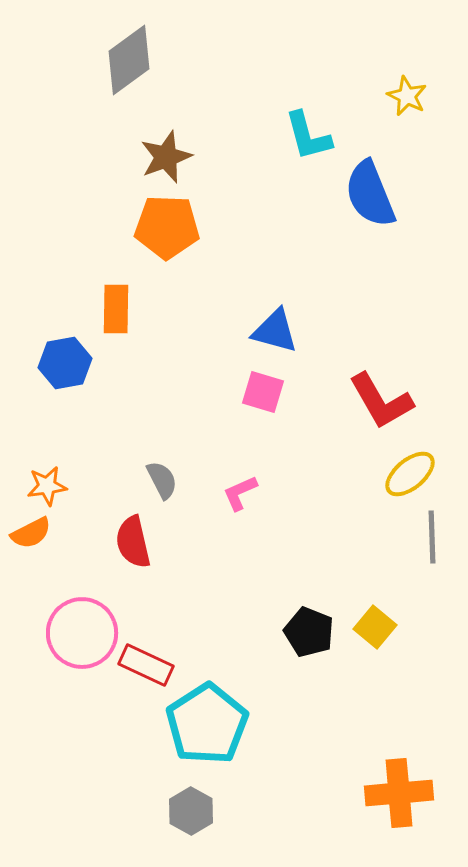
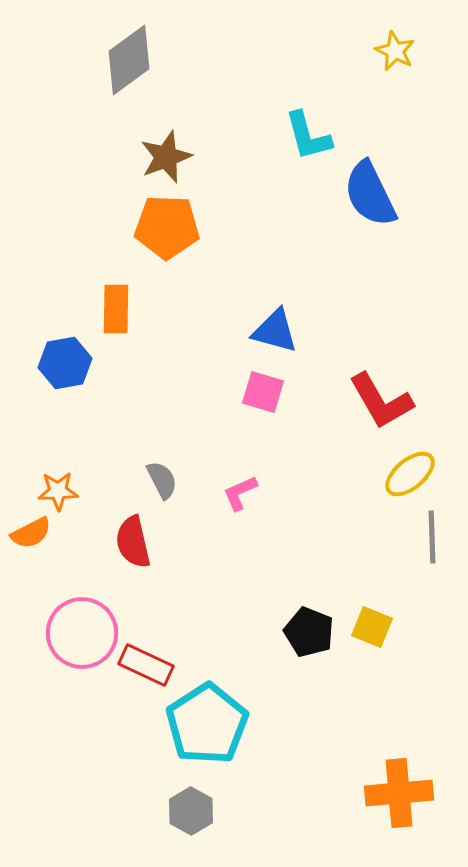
yellow star: moved 12 px left, 45 px up
blue semicircle: rotated 4 degrees counterclockwise
orange star: moved 11 px right, 5 px down; rotated 6 degrees clockwise
yellow square: moved 3 px left; rotated 18 degrees counterclockwise
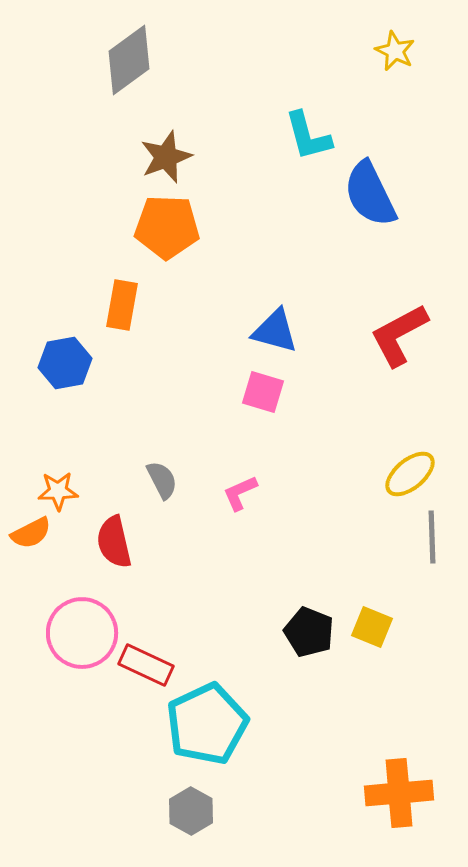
orange rectangle: moved 6 px right, 4 px up; rotated 9 degrees clockwise
red L-shape: moved 18 px right, 66 px up; rotated 92 degrees clockwise
red semicircle: moved 19 px left
cyan pentagon: rotated 8 degrees clockwise
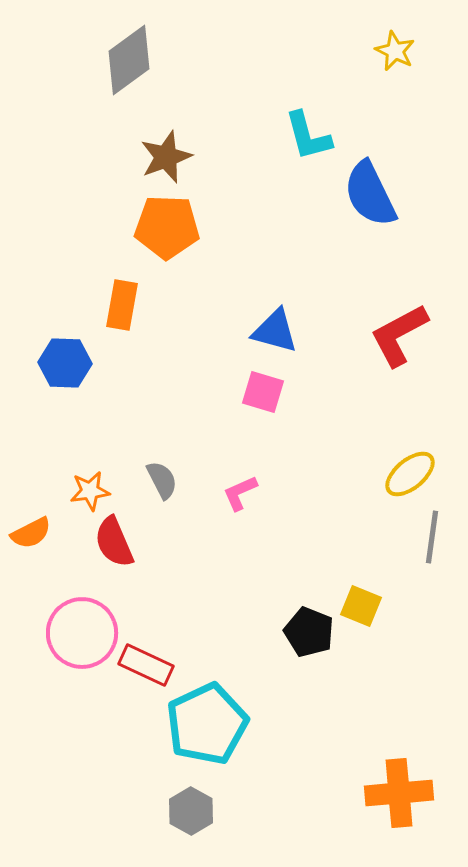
blue hexagon: rotated 12 degrees clockwise
orange star: moved 32 px right; rotated 6 degrees counterclockwise
gray line: rotated 10 degrees clockwise
red semicircle: rotated 10 degrees counterclockwise
yellow square: moved 11 px left, 21 px up
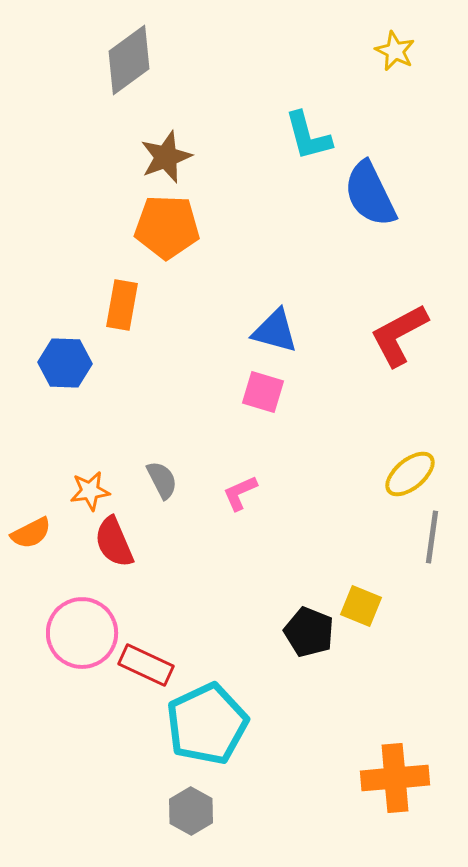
orange cross: moved 4 px left, 15 px up
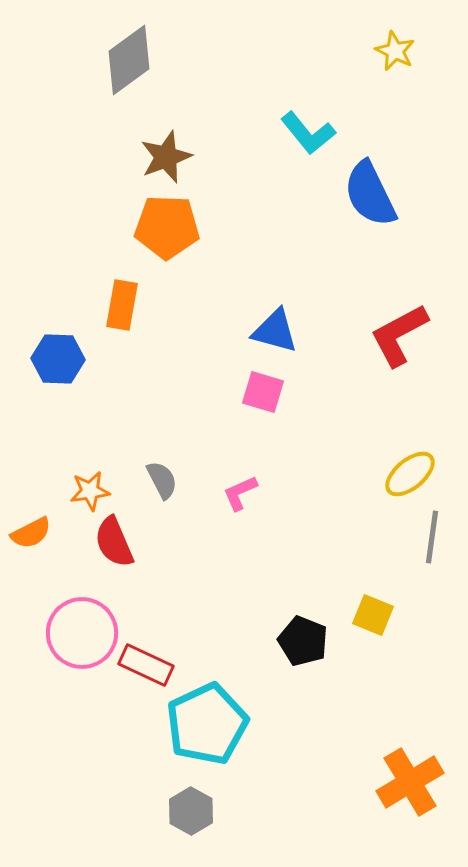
cyan L-shape: moved 3 px up; rotated 24 degrees counterclockwise
blue hexagon: moved 7 px left, 4 px up
yellow square: moved 12 px right, 9 px down
black pentagon: moved 6 px left, 9 px down
orange cross: moved 15 px right, 4 px down; rotated 26 degrees counterclockwise
